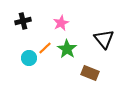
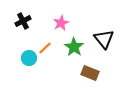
black cross: rotated 14 degrees counterclockwise
green star: moved 7 px right, 2 px up
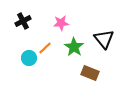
pink star: rotated 21 degrees clockwise
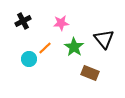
cyan circle: moved 1 px down
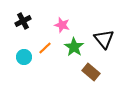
pink star: moved 1 px right, 2 px down; rotated 21 degrees clockwise
cyan circle: moved 5 px left, 2 px up
brown rectangle: moved 1 px right, 1 px up; rotated 18 degrees clockwise
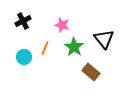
orange line: rotated 24 degrees counterclockwise
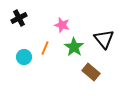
black cross: moved 4 px left, 3 px up
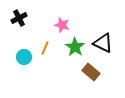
black triangle: moved 1 px left, 4 px down; rotated 25 degrees counterclockwise
green star: moved 1 px right
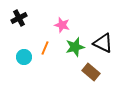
green star: rotated 24 degrees clockwise
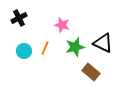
cyan circle: moved 6 px up
